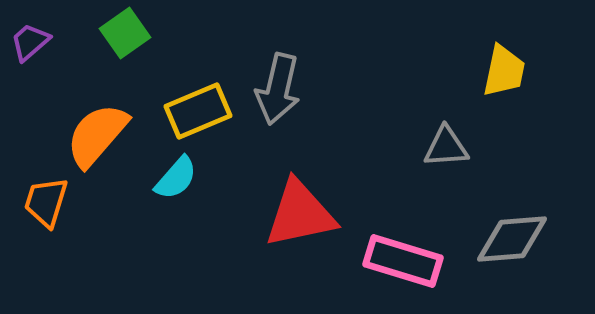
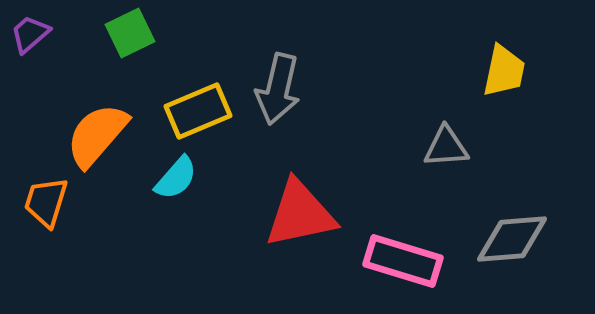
green square: moved 5 px right; rotated 9 degrees clockwise
purple trapezoid: moved 8 px up
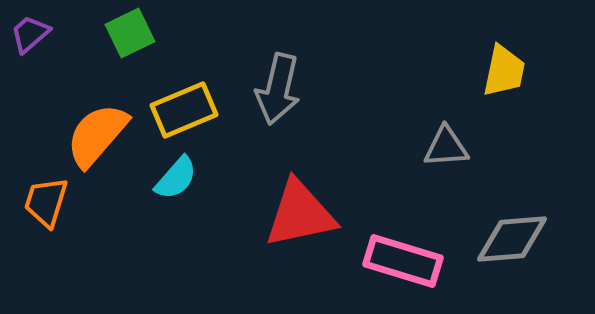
yellow rectangle: moved 14 px left, 1 px up
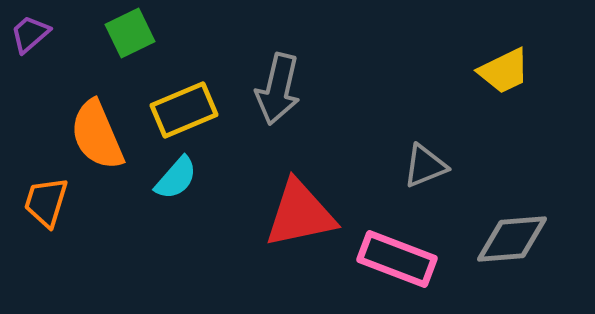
yellow trapezoid: rotated 52 degrees clockwise
orange semicircle: rotated 64 degrees counterclockwise
gray triangle: moved 21 px left, 19 px down; rotated 18 degrees counterclockwise
pink rectangle: moved 6 px left, 2 px up; rotated 4 degrees clockwise
